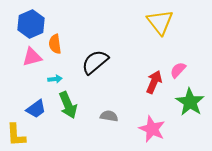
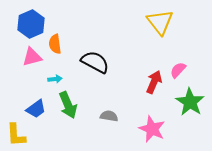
black semicircle: rotated 68 degrees clockwise
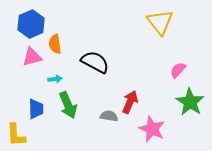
red arrow: moved 24 px left, 20 px down
blue trapezoid: rotated 55 degrees counterclockwise
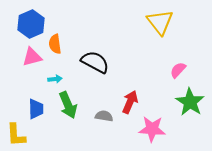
gray semicircle: moved 5 px left
pink star: rotated 20 degrees counterclockwise
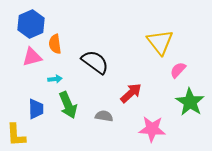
yellow triangle: moved 20 px down
black semicircle: rotated 8 degrees clockwise
red arrow: moved 1 px right, 9 px up; rotated 25 degrees clockwise
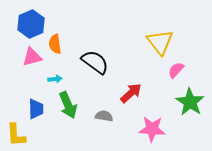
pink semicircle: moved 2 px left
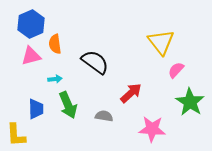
yellow triangle: moved 1 px right
pink triangle: moved 1 px left, 1 px up
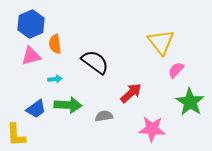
green arrow: rotated 64 degrees counterclockwise
blue trapezoid: rotated 55 degrees clockwise
gray semicircle: rotated 18 degrees counterclockwise
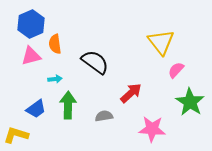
green arrow: rotated 92 degrees counterclockwise
yellow L-shape: rotated 110 degrees clockwise
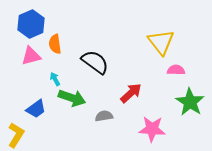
pink semicircle: rotated 48 degrees clockwise
cyan arrow: rotated 112 degrees counterclockwise
green arrow: moved 4 px right, 7 px up; rotated 108 degrees clockwise
yellow L-shape: rotated 105 degrees clockwise
